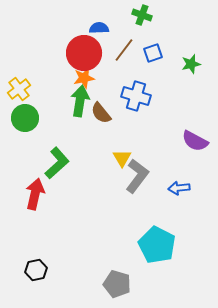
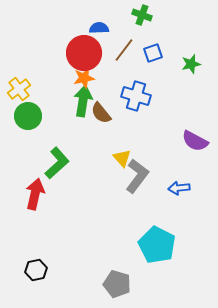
green arrow: moved 3 px right
green circle: moved 3 px right, 2 px up
yellow triangle: rotated 12 degrees counterclockwise
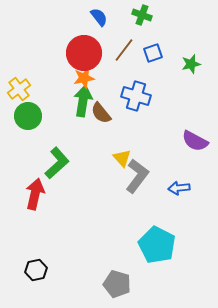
blue semicircle: moved 11 px up; rotated 54 degrees clockwise
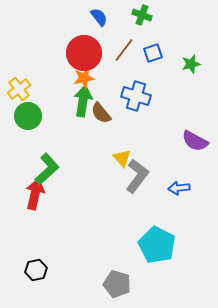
green L-shape: moved 10 px left, 6 px down
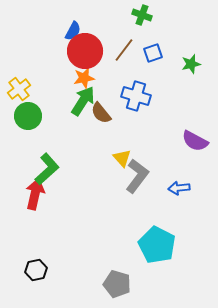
blue semicircle: moved 26 px left, 14 px down; rotated 66 degrees clockwise
red circle: moved 1 px right, 2 px up
green arrow: rotated 24 degrees clockwise
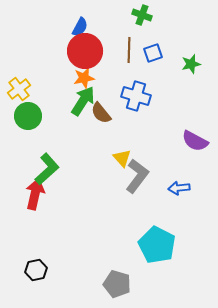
blue semicircle: moved 7 px right, 4 px up
brown line: moved 5 px right; rotated 35 degrees counterclockwise
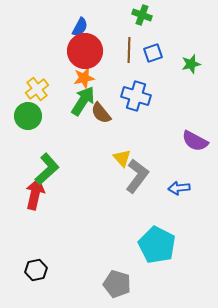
yellow cross: moved 18 px right
